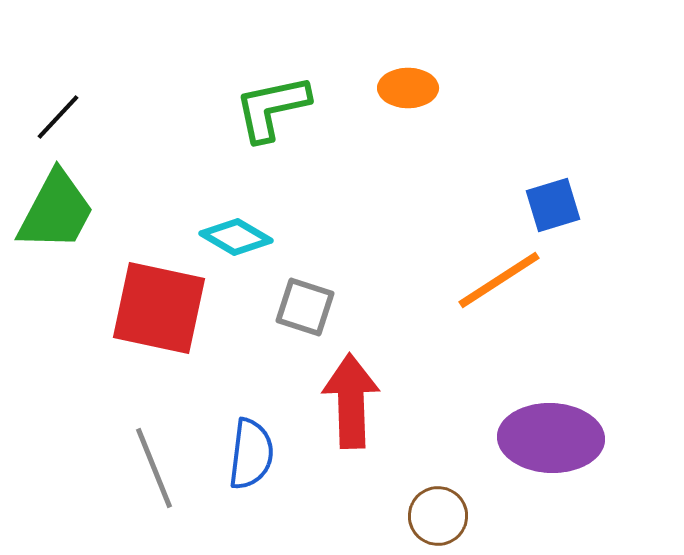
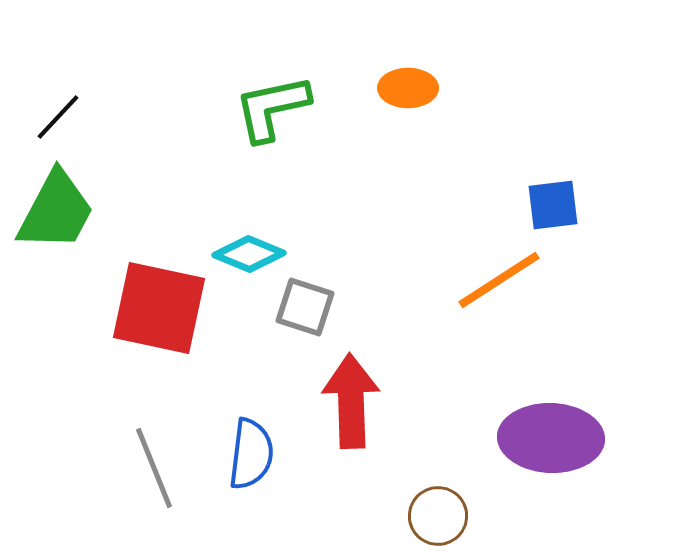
blue square: rotated 10 degrees clockwise
cyan diamond: moved 13 px right, 17 px down; rotated 8 degrees counterclockwise
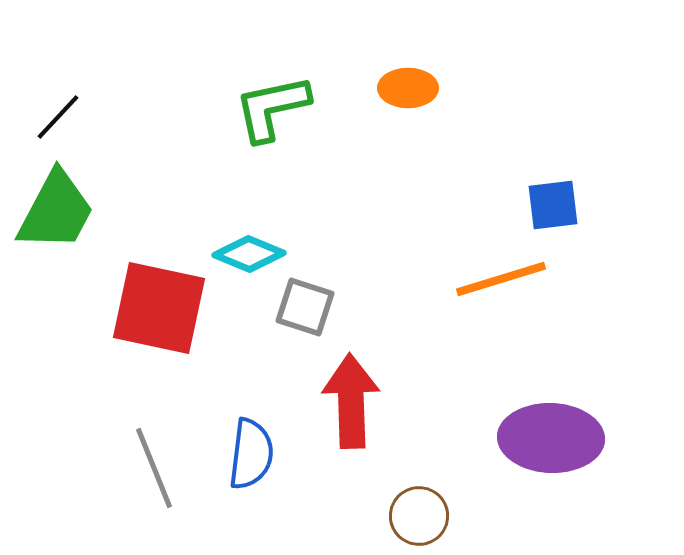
orange line: moved 2 px right, 1 px up; rotated 16 degrees clockwise
brown circle: moved 19 px left
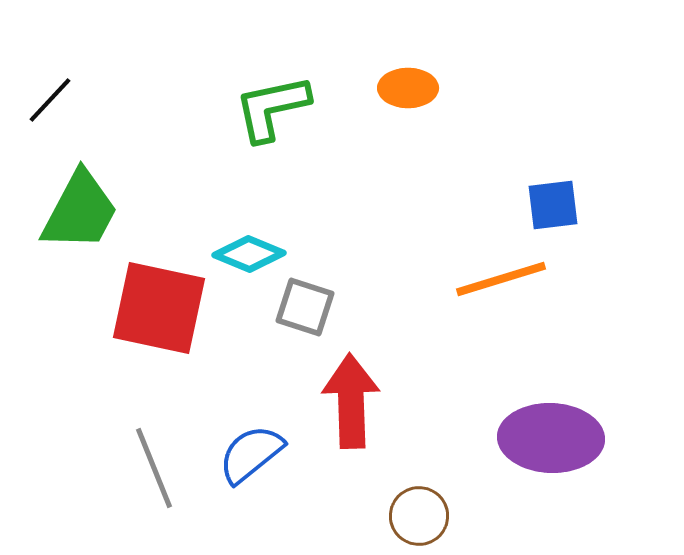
black line: moved 8 px left, 17 px up
green trapezoid: moved 24 px right
blue semicircle: rotated 136 degrees counterclockwise
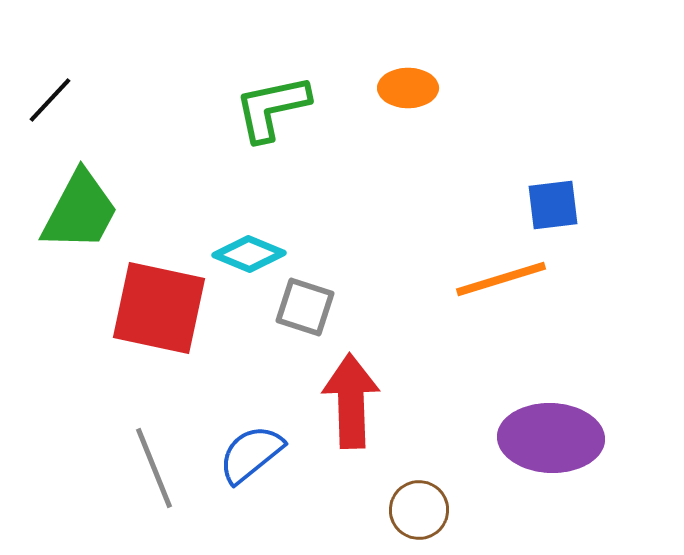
brown circle: moved 6 px up
